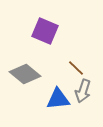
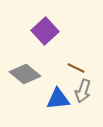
purple square: rotated 24 degrees clockwise
brown line: rotated 18 degrees counterclockwise
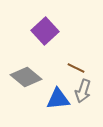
gray diamond: moved 1 px right, 3 px down
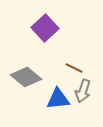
purple square: moved 3 px up
brown line: moved 2 px left
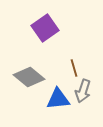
purple square: rotated 8 degrees clockwise
brown line: rotated 48 degrees clockwise
gray diamond: moved 3 px right
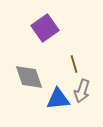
brown line: moved 4 px up
gray diamond: rotated 32 degrees clockwise
gray arrow: moved 1 px left
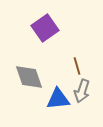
brown line: moved 3 px right, 2 px down
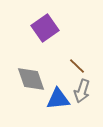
brown line: rotated 30 degrees counterclockwise
gray diamond: moved 2 px right, 2 px down
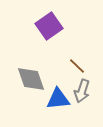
purple square: moved 4 px right, 2 px up
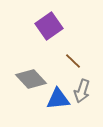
brown line: moved 4 px left, 5 px up
gray diamond: rotated 24 degrees counterclockwise
